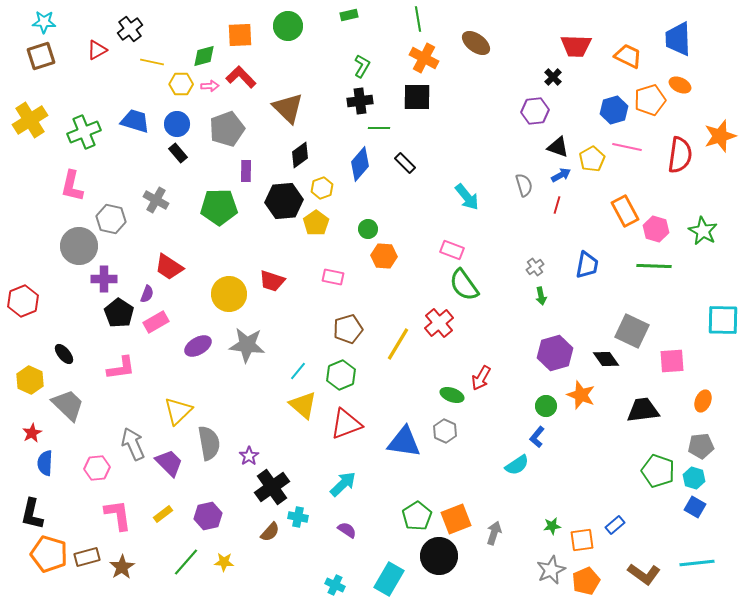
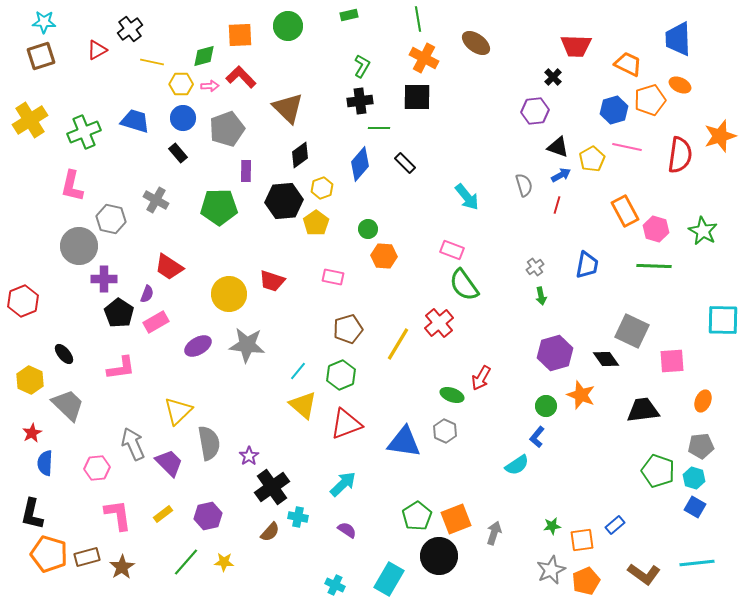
orange trapezoid at (628, 56): moved 8 px down
blue circle at (177, 124): moved 6 px right, 6 px up
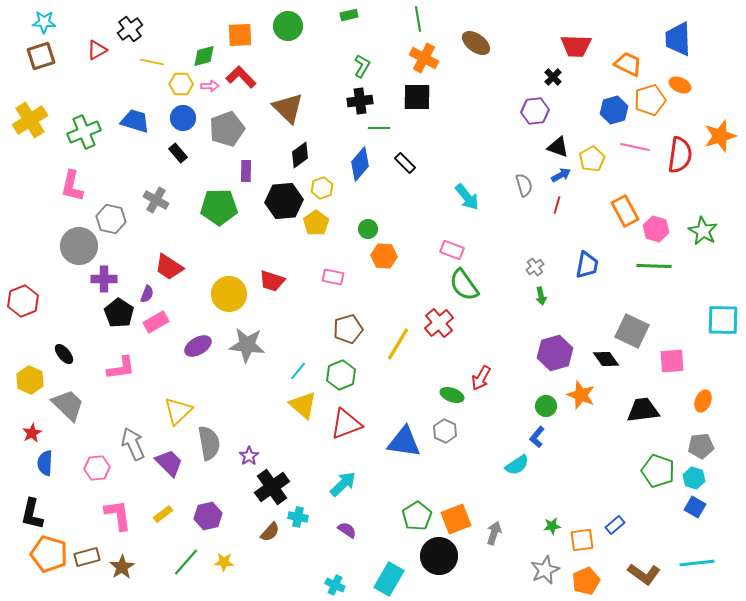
pink line at (627, 147): moved 8 px right
gray star at (551, 570): moved 6 px left
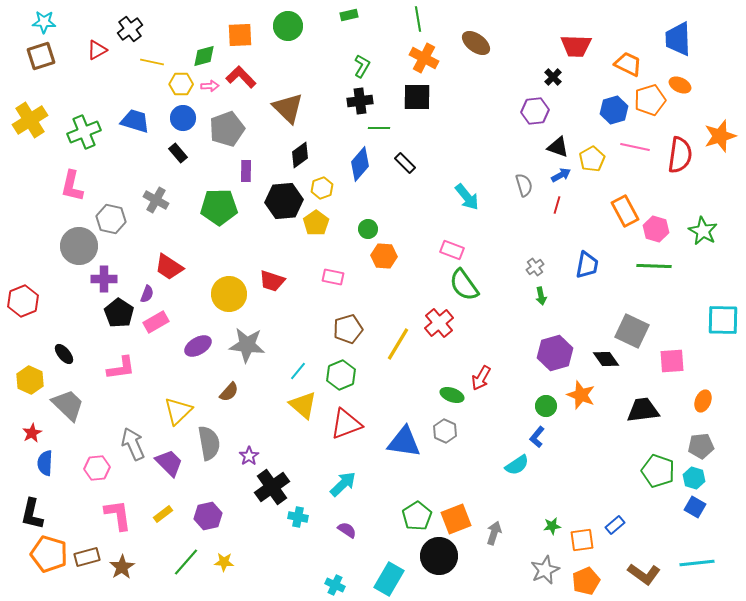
brown semicircle at (270, 532): moved 41 px left, 140 px up
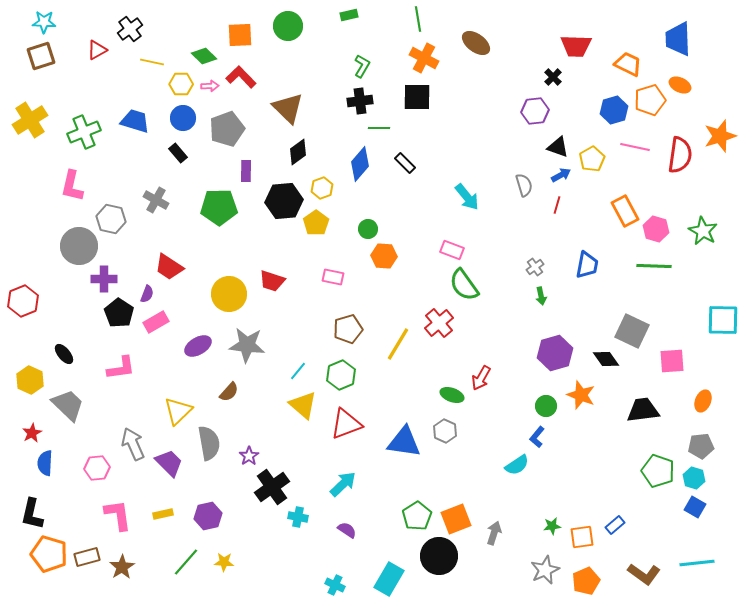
green diamond at (204, 56): rotated 60 degrees clockwise
black diamond at (300, 155): moved 2 px left, 3 px up
yellow rectangle at (163, 514): rotated 24 degrees clockwise
orange square at (582, 540): moved 3 px up
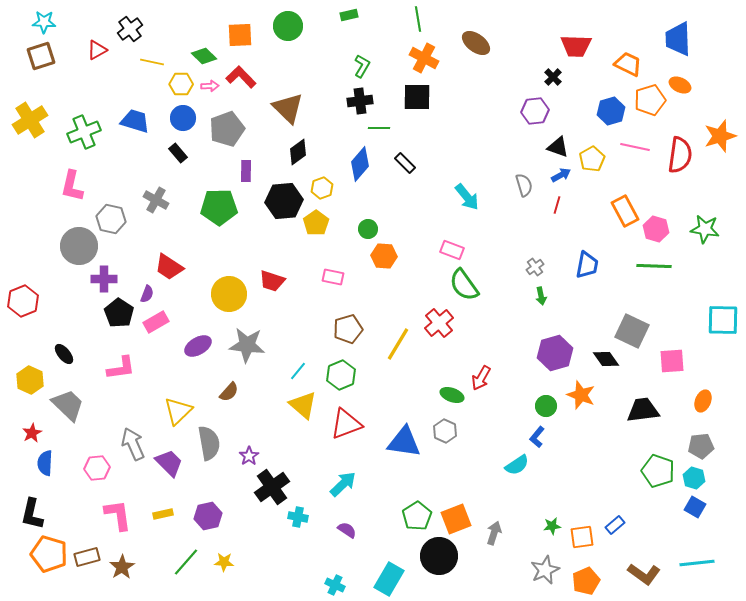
blue hexagon at (614, 110): moved 3 px left, 1 px down
green star at (703, 231): moved 2 px right, 2 px up; rotated 20 degrees counterclockwise
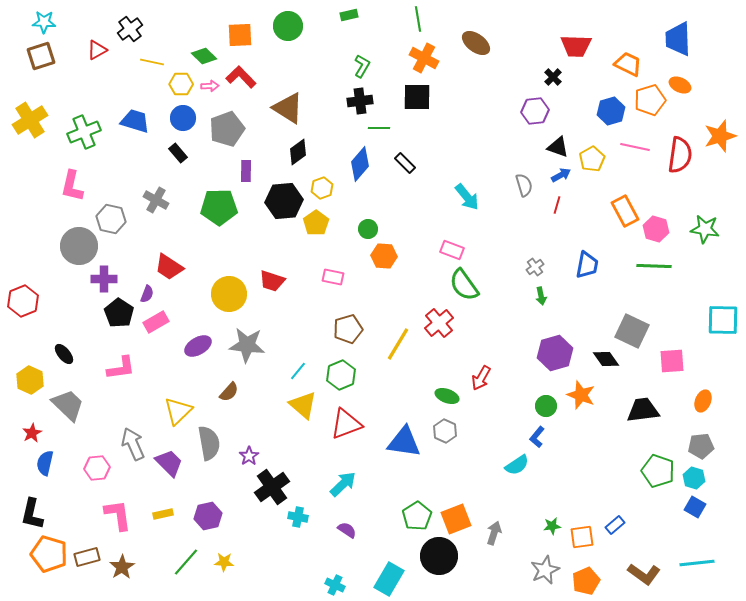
brown triangle at (288, 108): rotated 12 degrees counterclockwise
green ellipse at (452, 395): moved 5 px left, 1 px down
blue semicircle at (45, 463): rotated 10 degrees clockwise
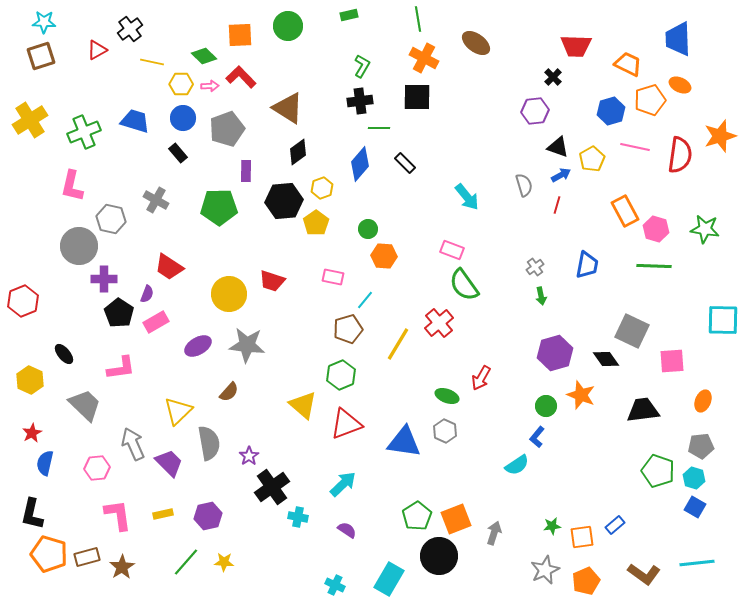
cyan line at (298, 371): moved 67 px right, 71 px up
gray trapezoid at (68, 405): moved 17 px right
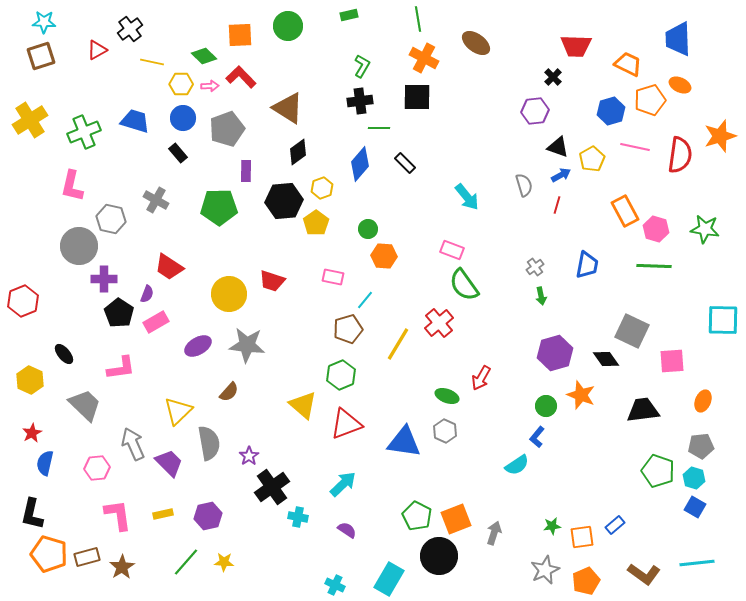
green pentagon at (417, 516): rotated 12 degrees counterclockwise
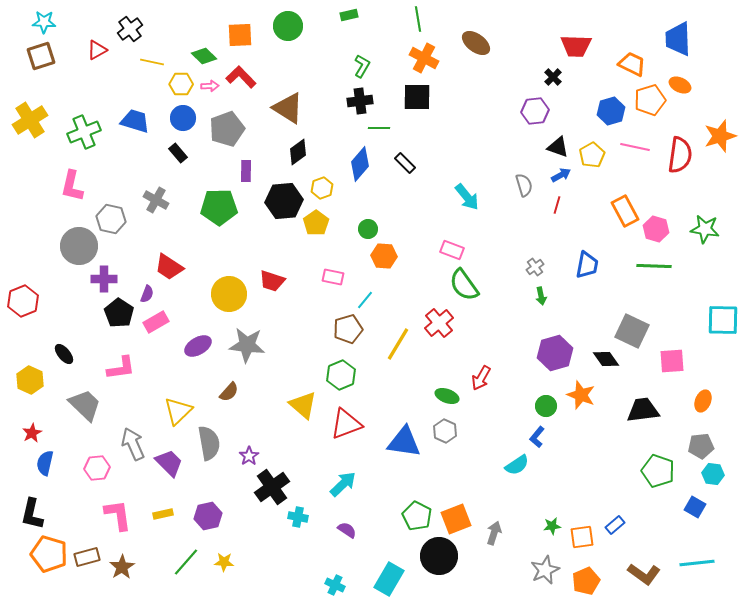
orange trapezoid at (628, 64): moved 4 px right
yellow pentagon at (592, 159): moved 4 px up
cyan hexagon at (694, 478): moved 19 px right, 4 px up; rotated 10 degrees counterclockwise
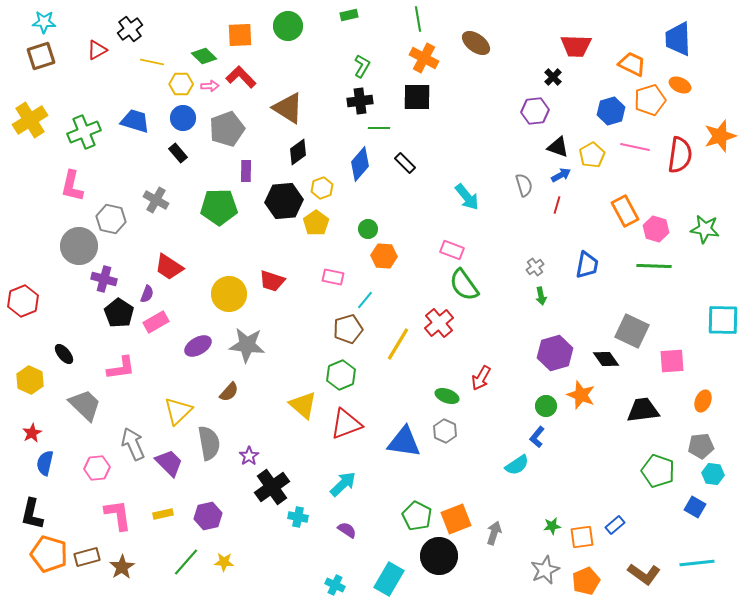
purple cross at (104, 279): rotated 15 degrees clockwise
